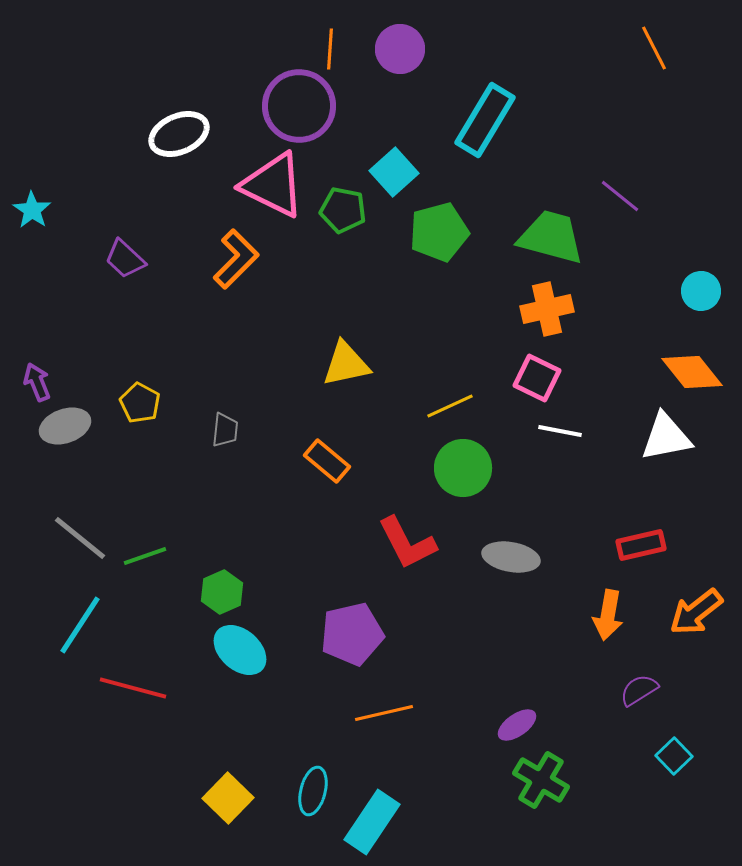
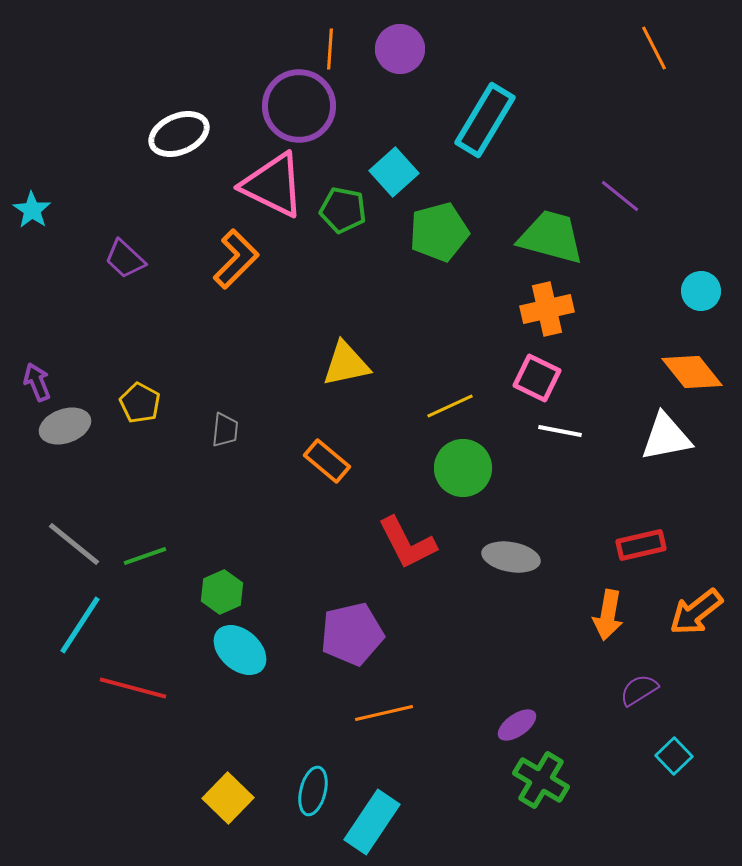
gray line at (80, 538): moved 6 px left, 6 px down
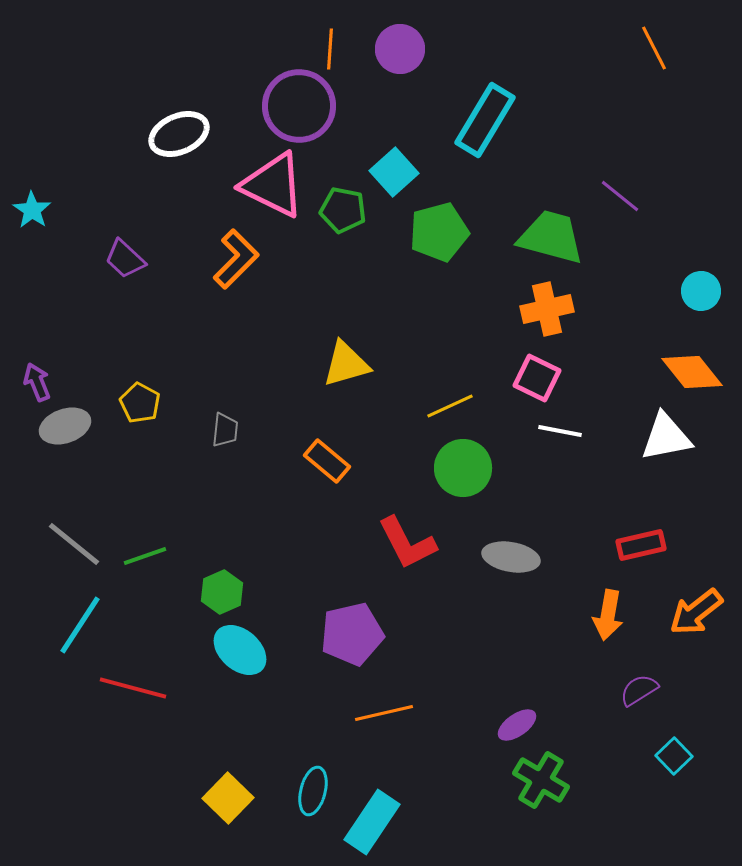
yellow triangle at (346, 364): rotated 4 degrees counterclockwise
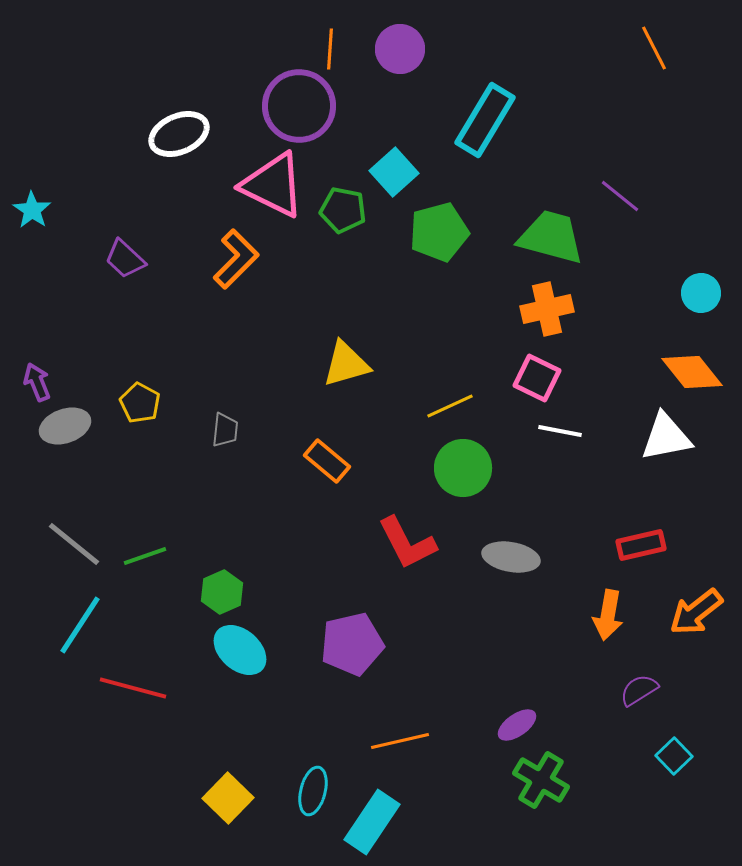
cyan circle at (701, 291): moved 2 px down
purple pentagon at (352, 634): moved 10 px down
orange line at (384, 713): moved 16 px right, 28 px down
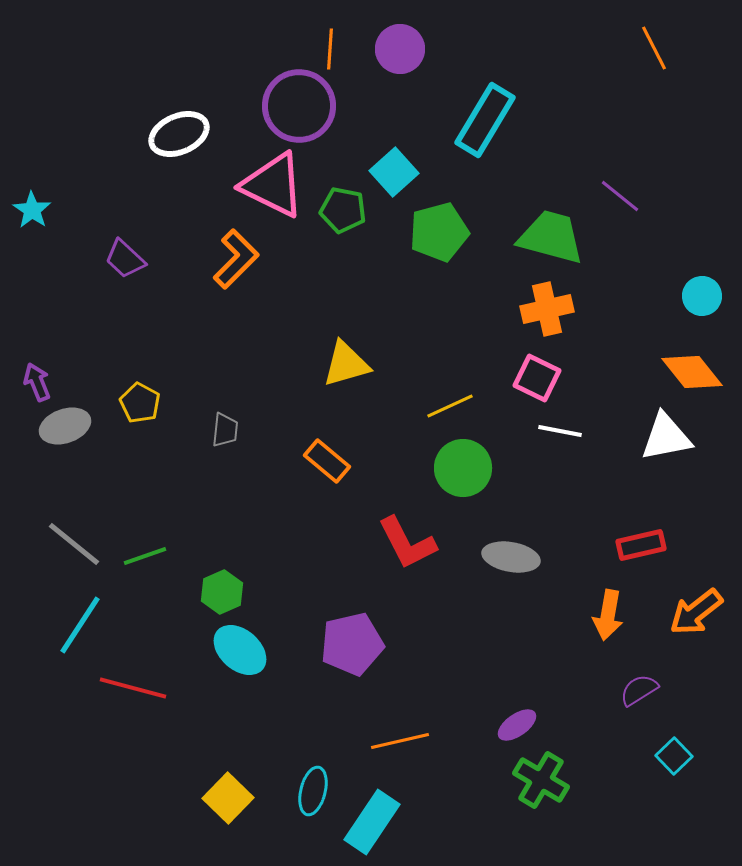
cyan circle at (701, 293): moved 1 px right, 3 px down
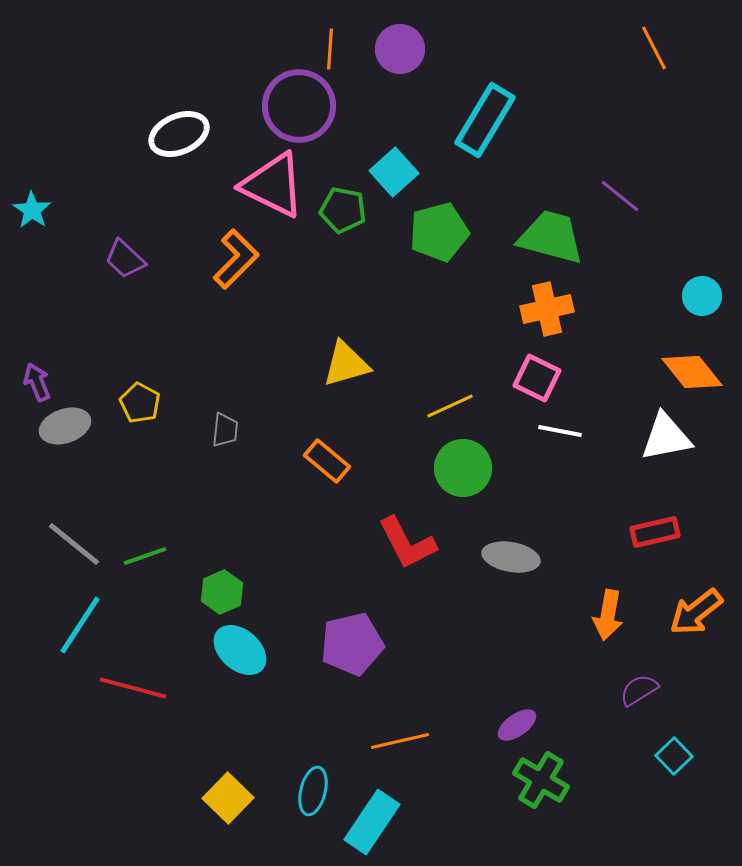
red rectangle at (641, 545): moved 14 px right, 13 px up
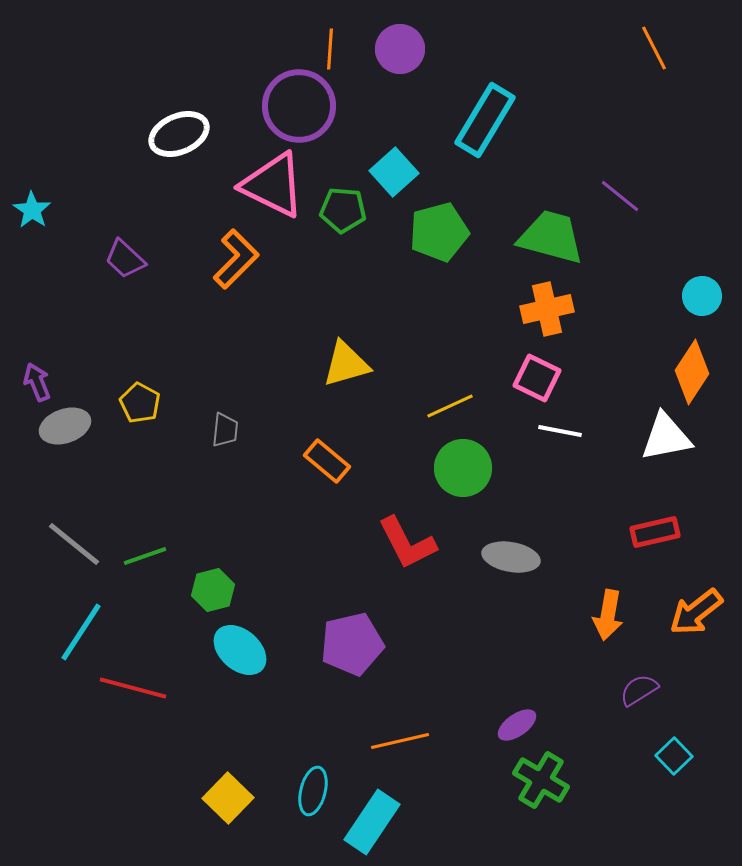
green pentagon at (343, 210): rotated 6 degrees counterclockwise
orange diamond at (692, 372): rotated 72 degrees clockwise
green hexagon at (222, 592): moved 9 px left, 2 px up; rotated 9 degrees clockwise
cyan line at (80, 625): moved 1 px right, 7 px down
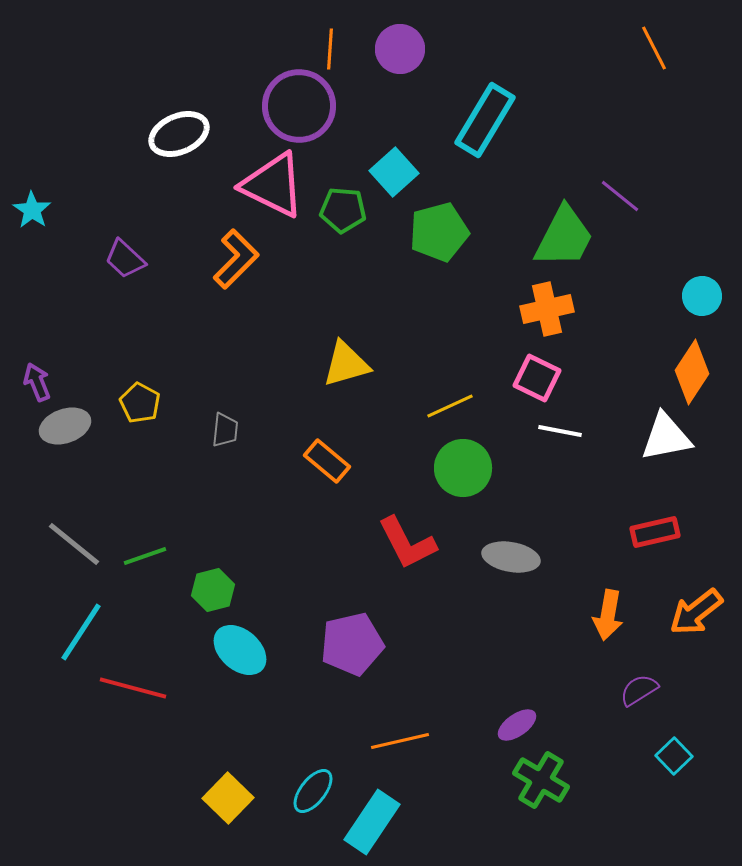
green trapezoid at (551, 237): moved 13 px right; rotated 102 degrees clockwise
cyan ellipse at (313, 791): rotated 24 degrees clockwise
